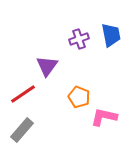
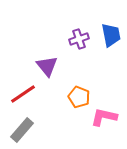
purple triangle: rotated 15 degrees counterclockwise
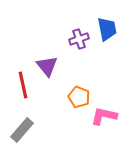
blue trapezoid: moved 4 px left, 6 px up
red line: moved 9 px up; rotated 68 degrees counterclockwise
pink L-shape: moved 1 px up
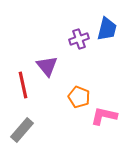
blue trapezoid: rotated 25 degrees clockwise
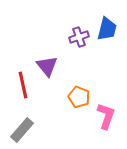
purple cross: moved 2 px up
pink L-shape: moved 2 px right; rotated 96 degrees clockwise
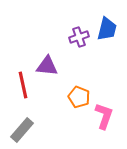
purple triangle: rotated 45 degrees counterclockwise
pink L-shape: moved 2 px left
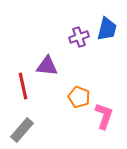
red line: moved 1 px down
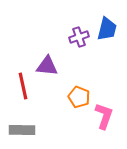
gray rectangle: rotated 50 degrees clockwise
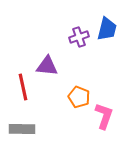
red line: moved 1 px down
gray rectangle: moved 1 px up
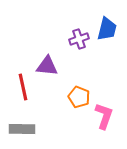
purple cross: moved 2 px down
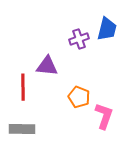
red line: rotated 12 degrees clockwise
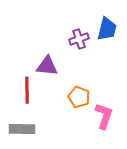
red line: moved 4 px right, 3 px down
